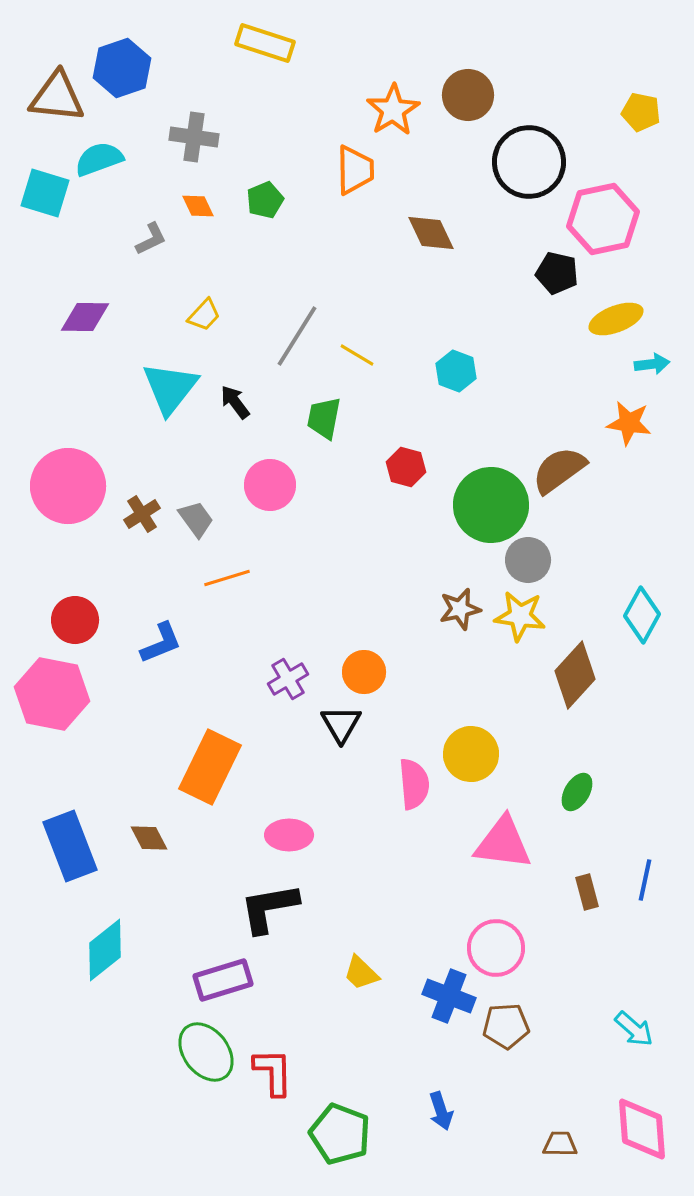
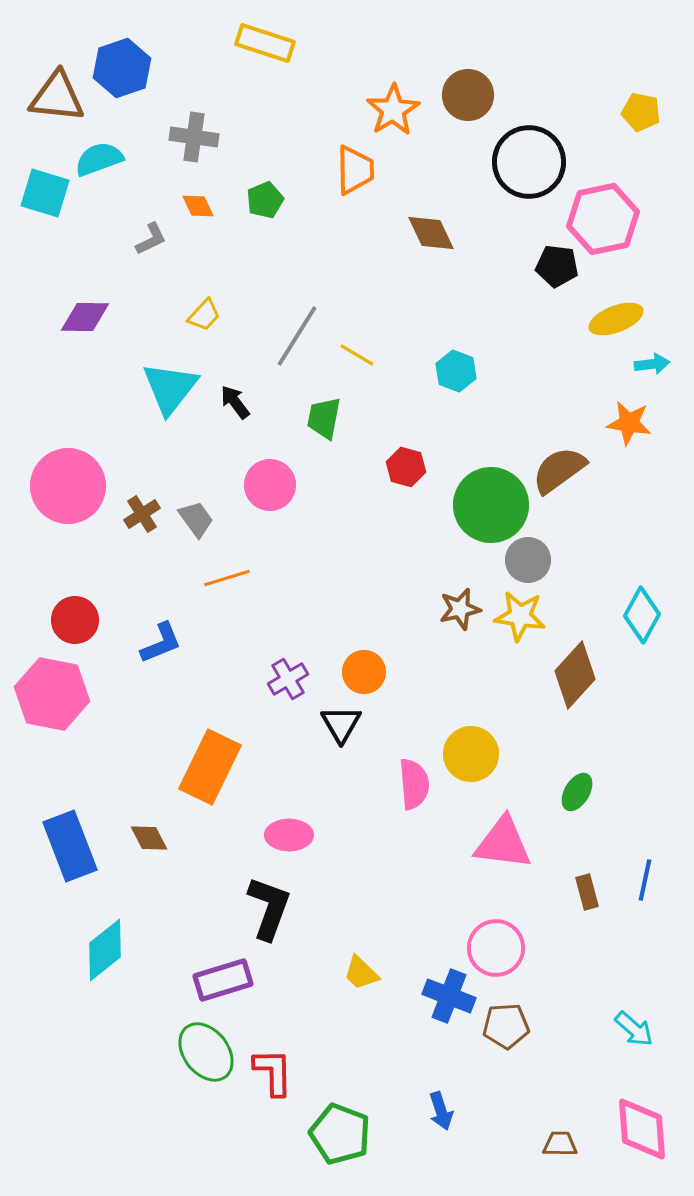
black pentagon at (557, 273): moved 7 px up; rotated 6 degrees counterclockwise
black L-shape at (269, 908): rotated 120 degrees clockwise
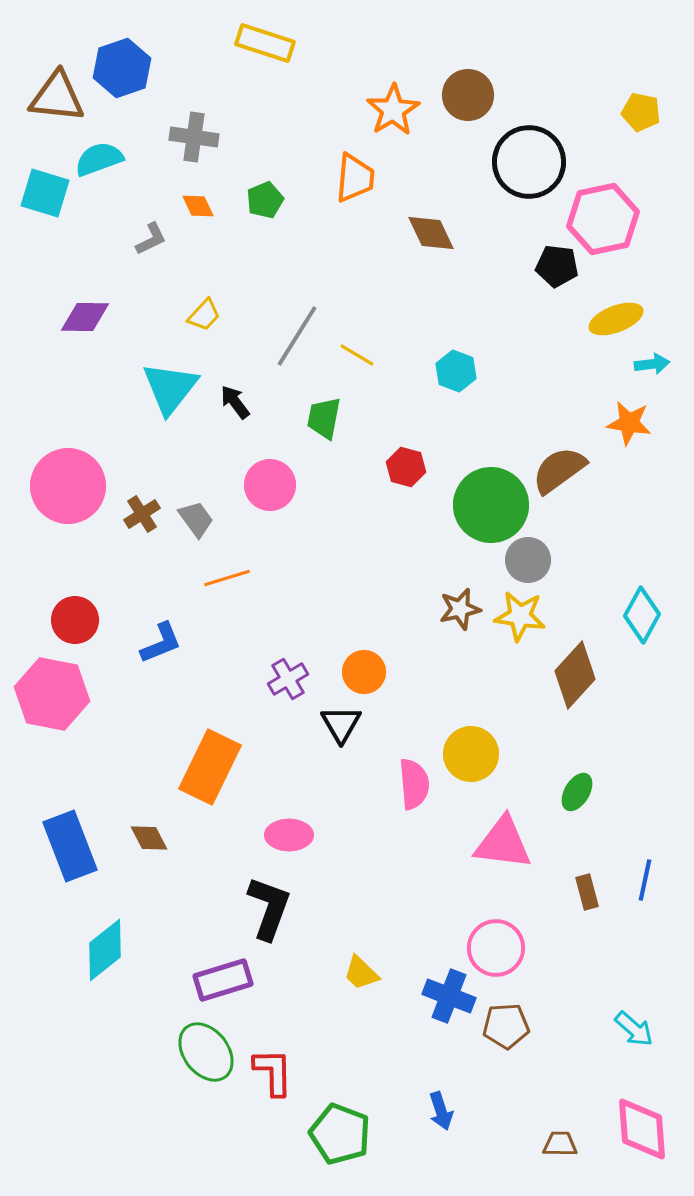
orange trapezoid at (355, 170): moved 8 px down; rotated 6 degrees clockwise
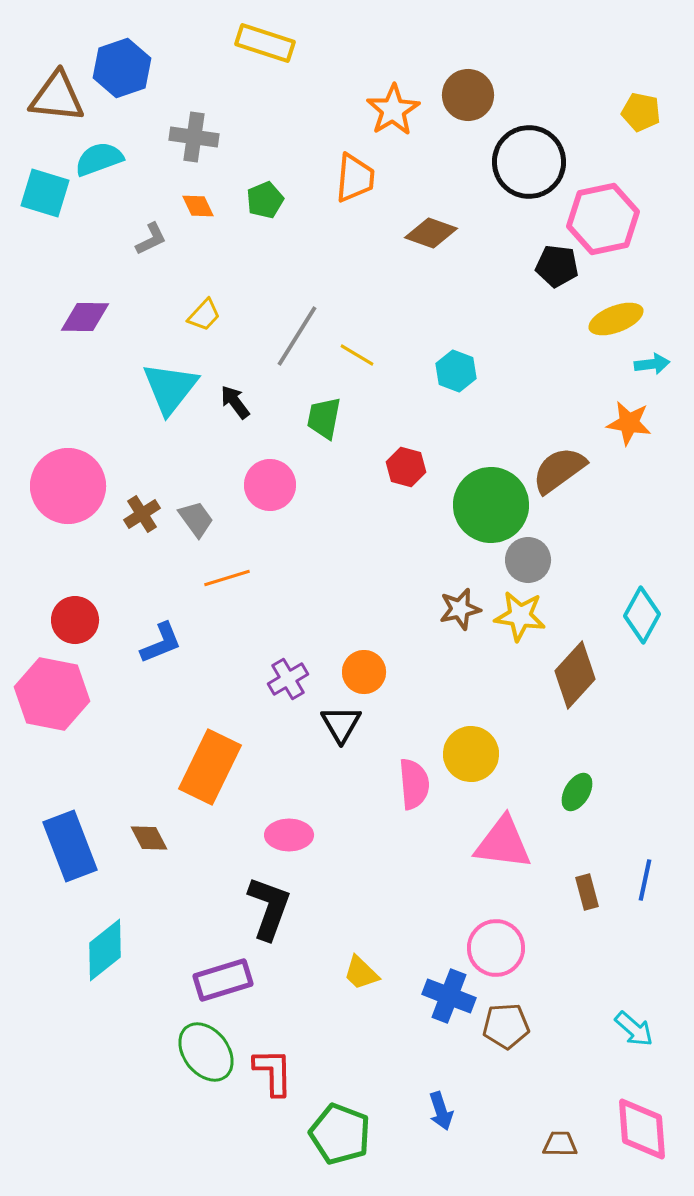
brown diamond at (431, 233): rotated 45 degrees counterclockwise
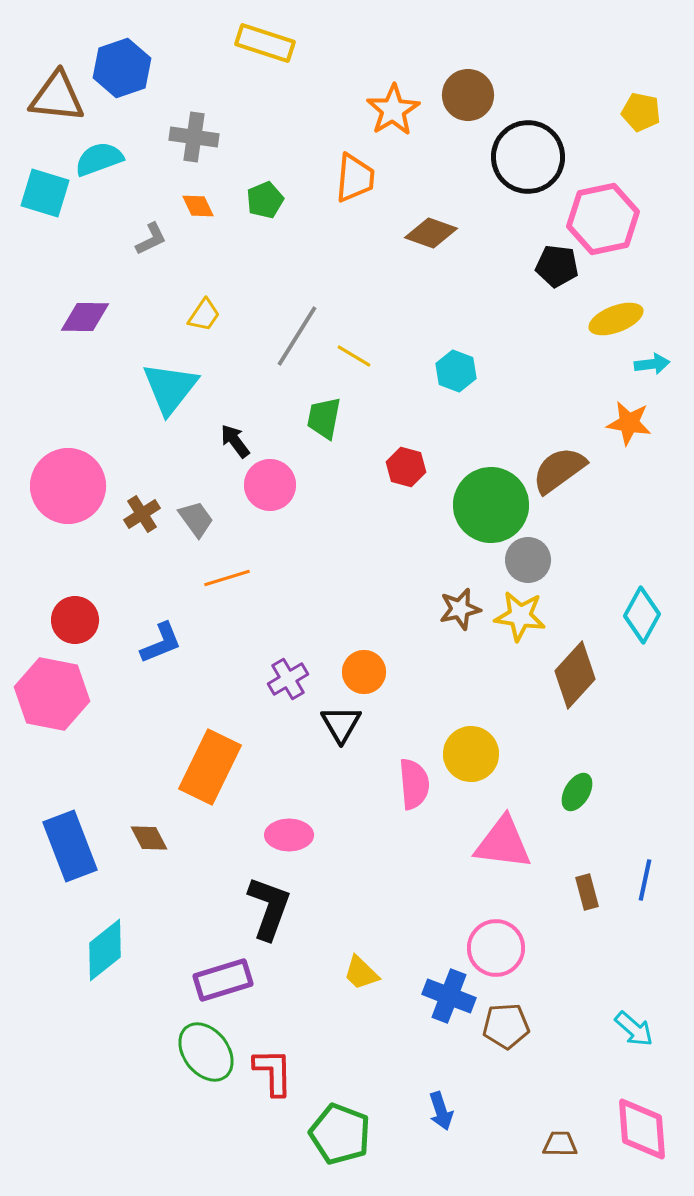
black circle at (529, 162): moved 1 px left, 5 px up
yellow trapezoid at (204, 315): rotated 9 degrees counterclockwise
yellow line at (357, 355): moved 3 px left, 1 px down
black arrow at (235, 402): moved 39 px down
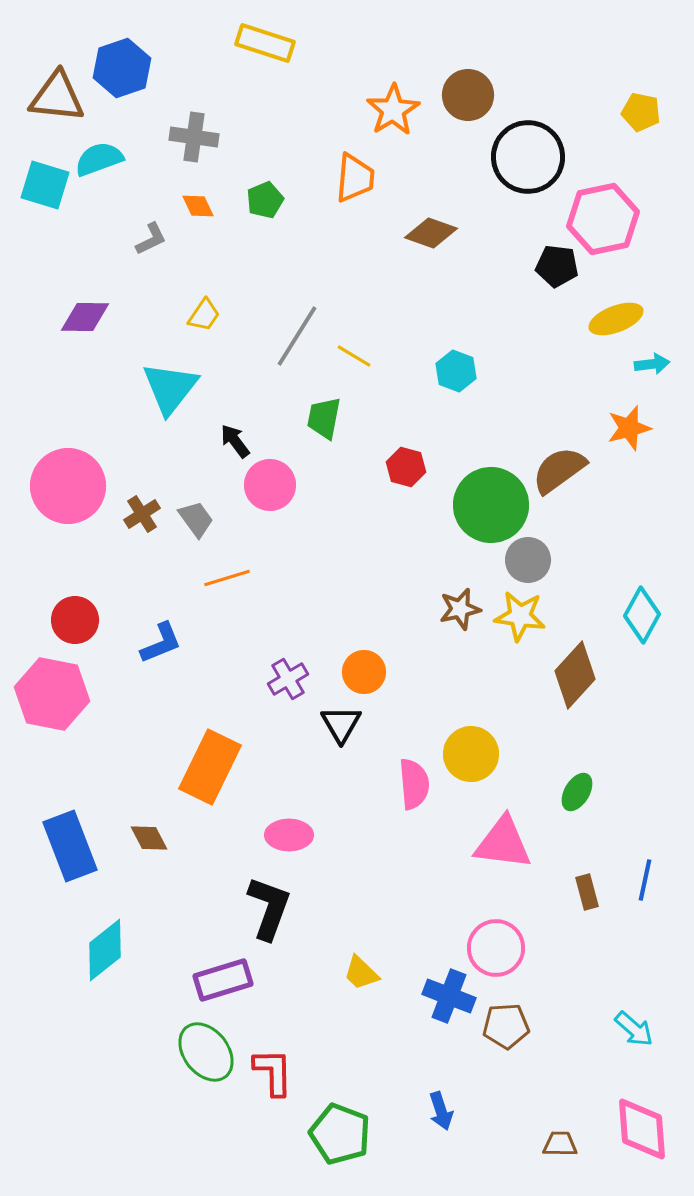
cyan square at (45, 193): moved 8 px up
orange star at (629, 423): moved 5 px down; rotated 24 degrees counterclockwise
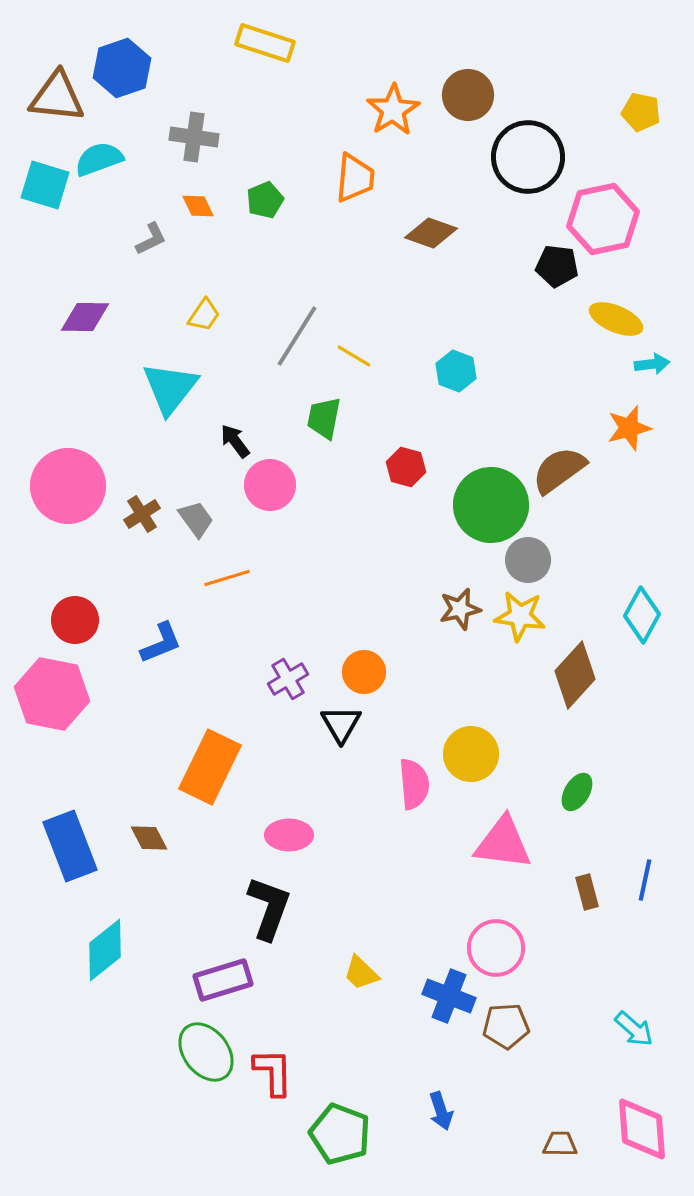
yellow ellipse at (616, 319): rotated 44 degrees clockwise
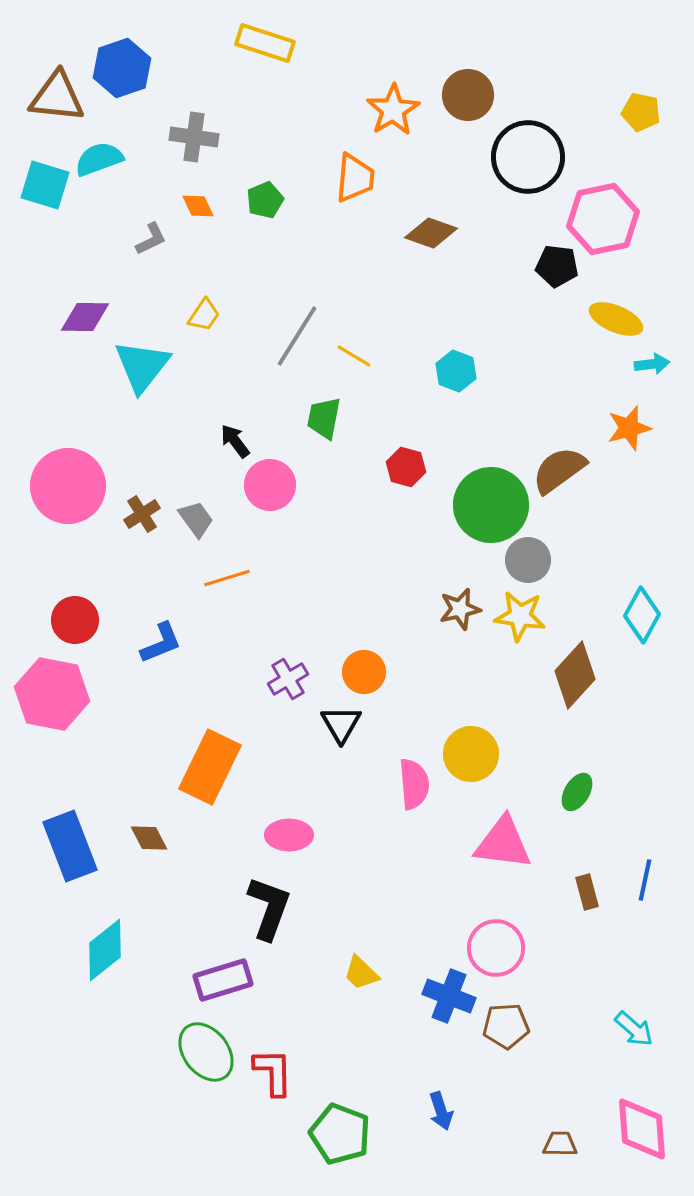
cyan triangle at (170, 388): moved 28 px left, 22 px up
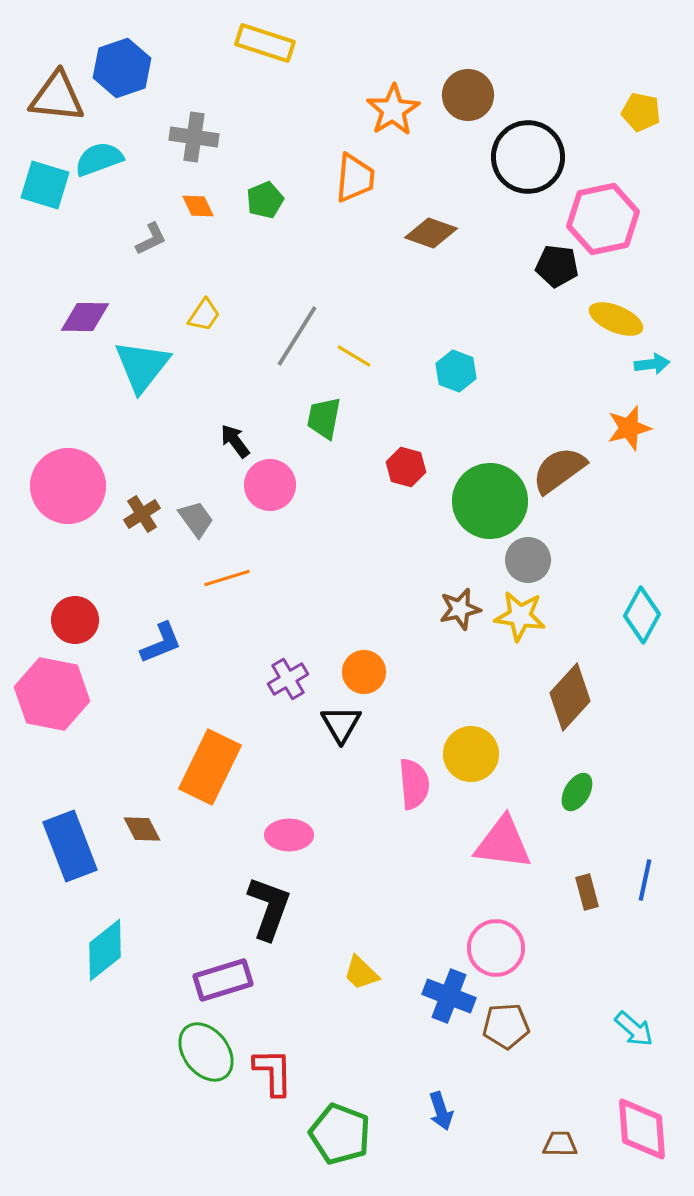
green circle at (491, 505): moved 1 px left, 4 px up
brown diamond at (575, 675): moved 5 px left, 22 px down
brown diamond at (149, 838): moved 7 px left, 9 px up
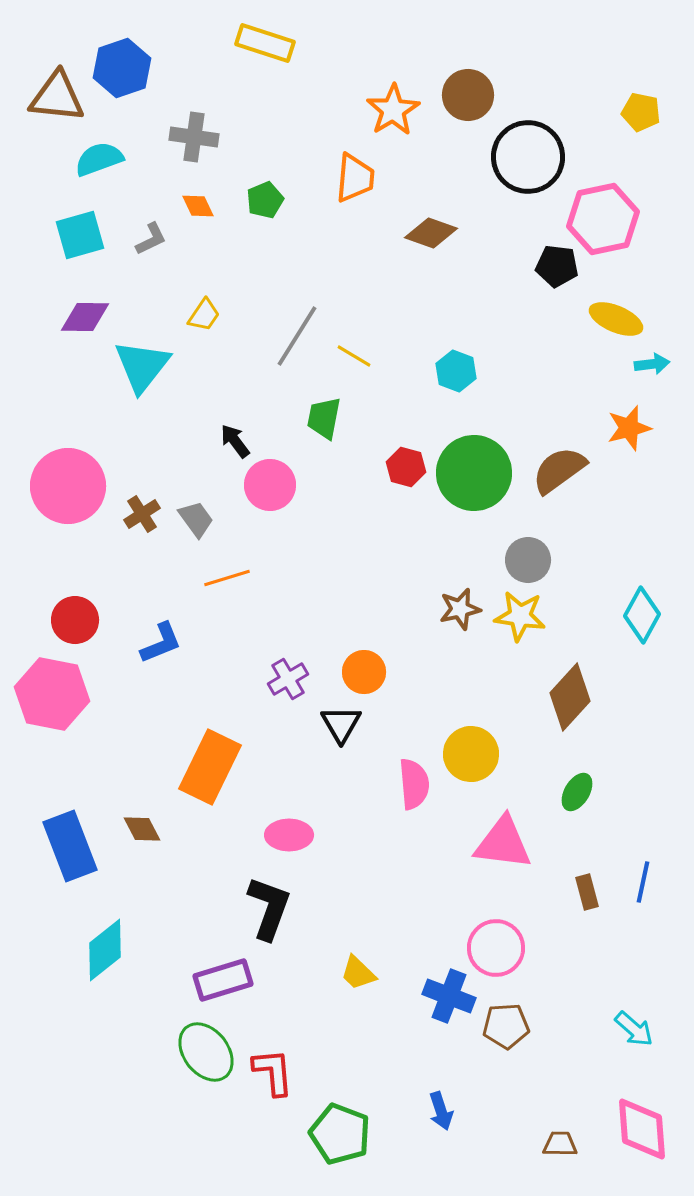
cyan square at (45, 185): moved 35 px right, 50 px down; rotated 33 degrees counterclockwise
green circle at (490, 501): moved 16 px left, 28 px up
blue line at (645, 880): moved 2 px left, 2 px down
yellow trapezoid at (361, 973): moved 3 px left
red L-shape at (273, 1072): rotated 4 degrees counterclockwise
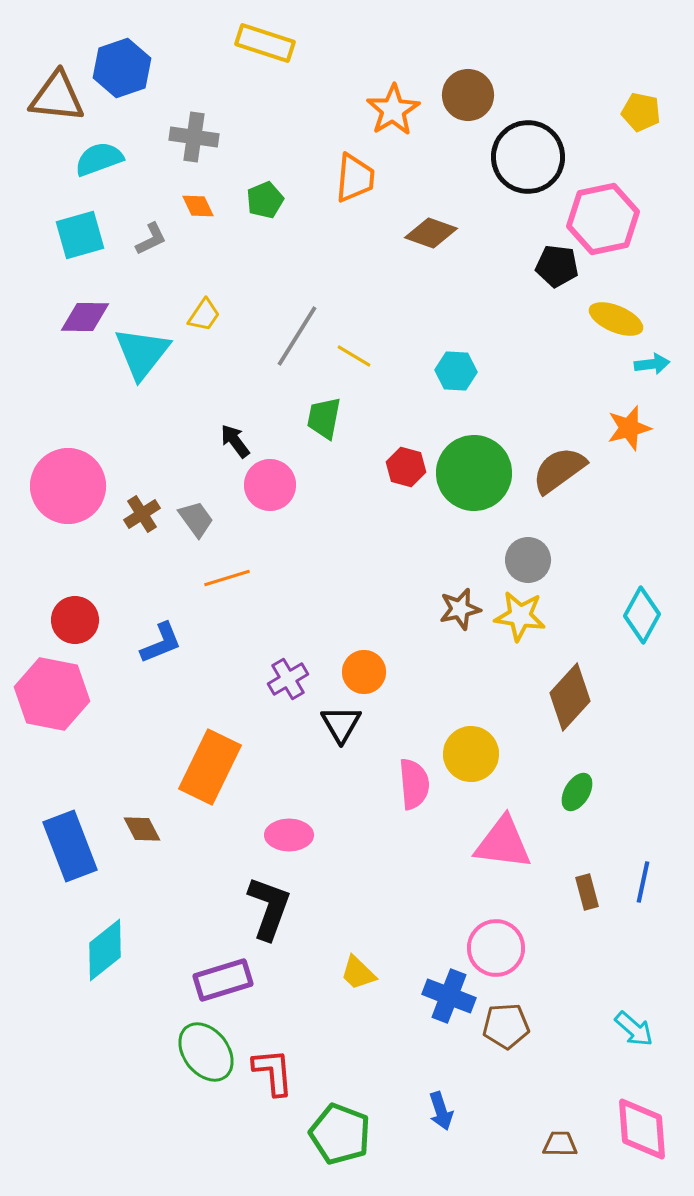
cyan triangle at (142, 366): moved 13 px up
cyan hexagon at (456, 371): rotated 18 degrees counterclockwise
